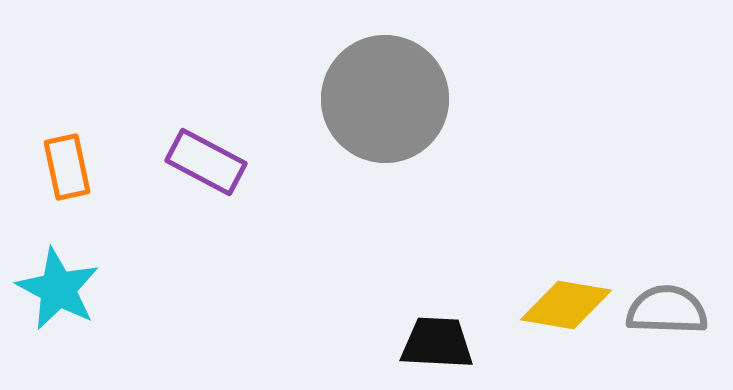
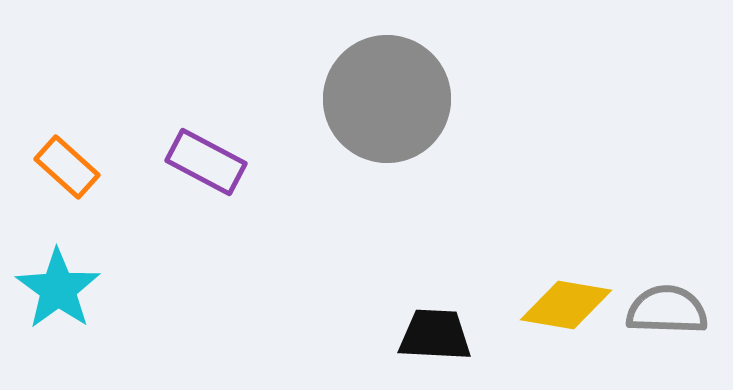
gray circle: moved 2 px right
orange rectangle: rotated 36 degrees counterclockwise
cyan star: rotated 8 degrees clockwise
black trapezoid: moved 2 px left, 8 px up
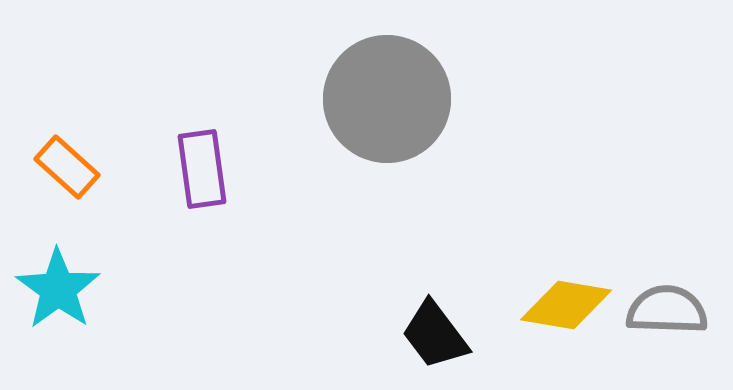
purple rectangle: moved 4 px left, 7 px down; rotated 54 degrees clockwise
black trapezoid: rotated 130 degrees counterclockwise
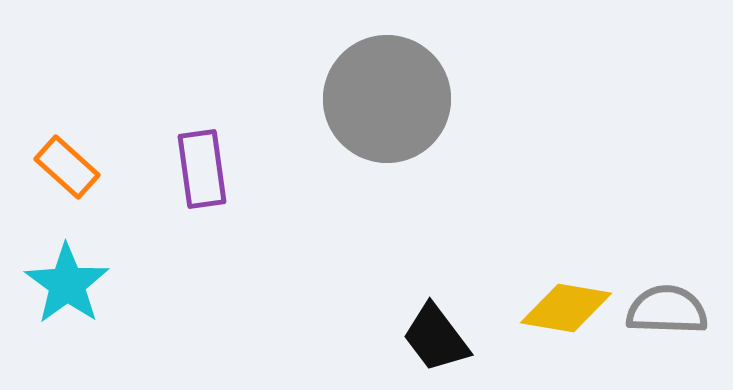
cyan star: moved 9 px right, 5 px up
yellow diamond: moved 3 px down
black trapezoid: moved 1 px right, 3 px down
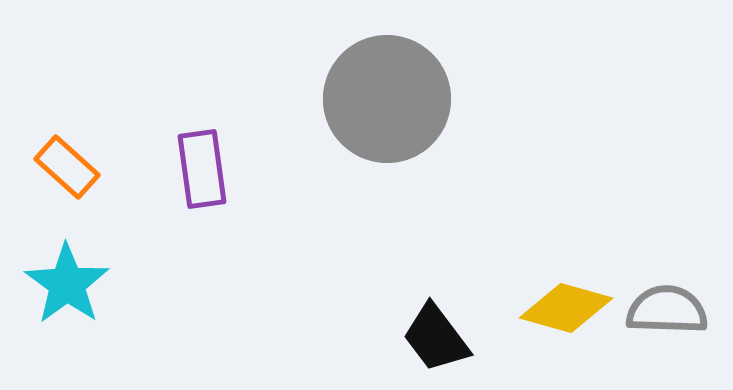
yellow diamond: rotated 6 degrees clockwise
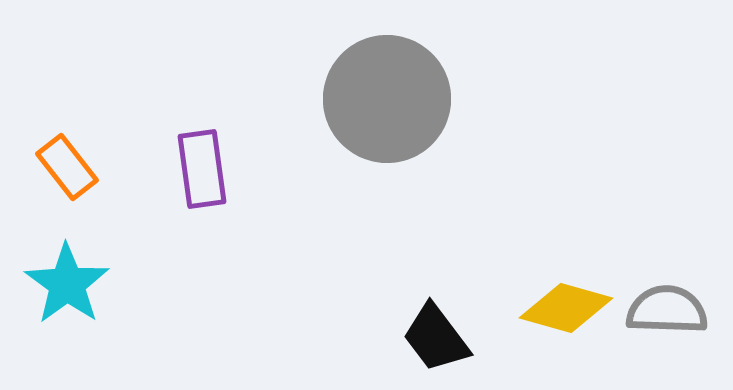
orange rectangle: rotated 10 degrees clockwise
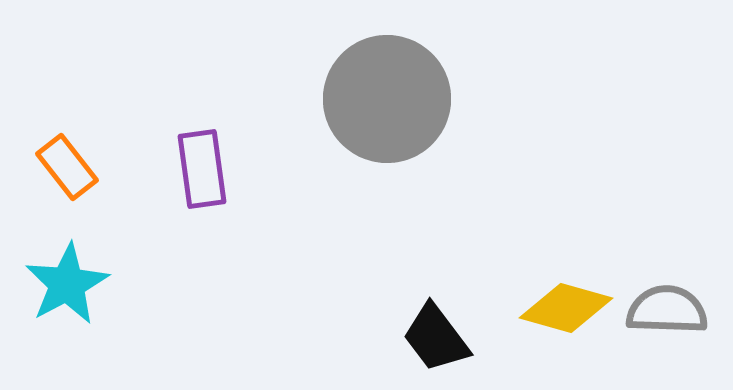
cyan star: rotated 8 degrees clockwise
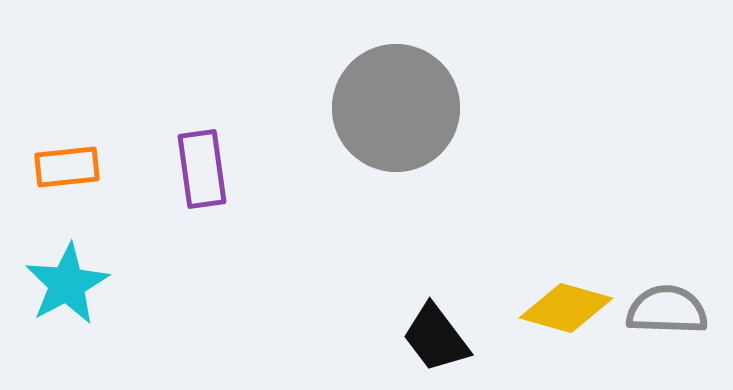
gray circle: moved 9 px right, 9 px down
orange rectangle: rotated 58 degrees counterclockwise
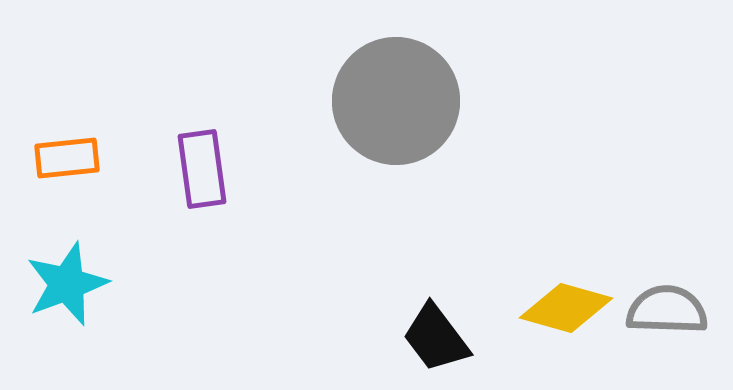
gray circle: moved 7 px up
orange rectangle: moved 9 px up
cyan star: rotated 8 degrees clockwise
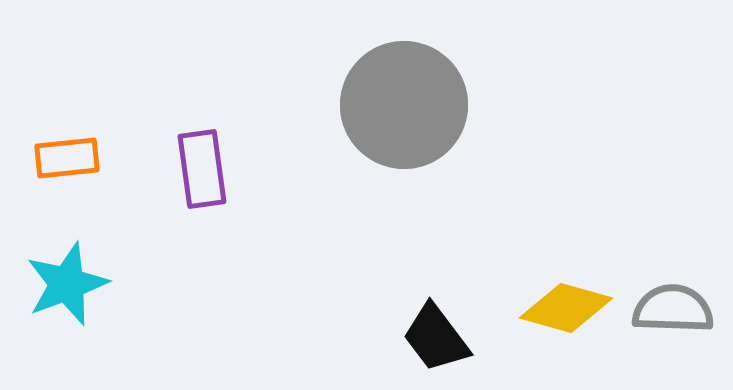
gray circle: moved 8 px right, 4 px down
gray semicircle: moved 6 px right, 1 px up
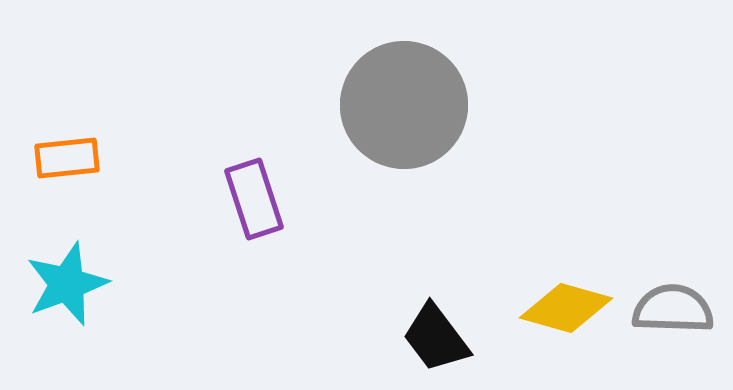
purple rectangle: moved 52 px right, 30 px down; rotated 10 degrees counterclockwise
